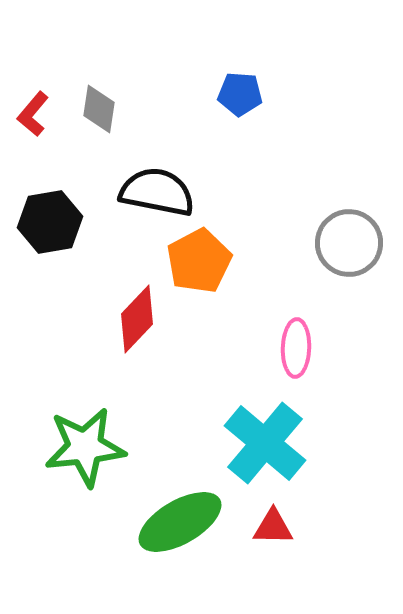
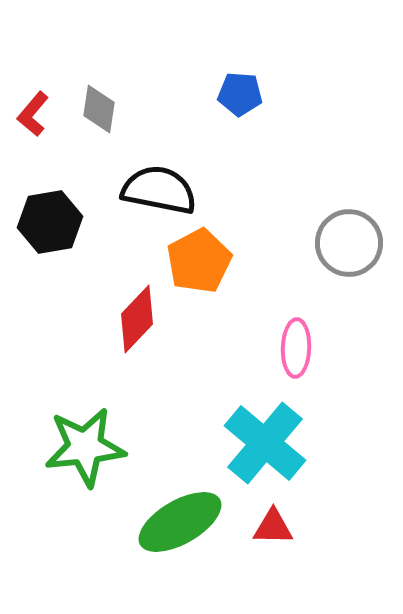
black semicircle: moved 2 px right, 2 px up
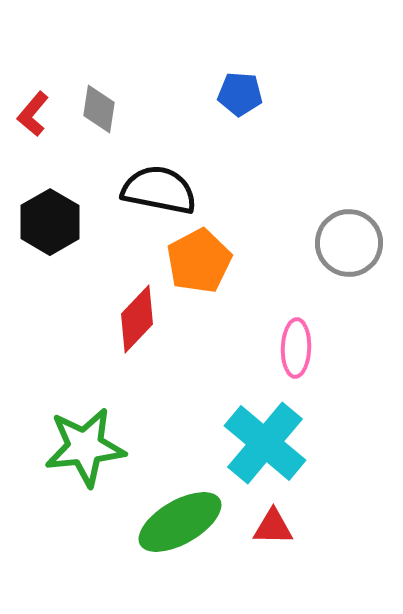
black hexagon: rotated 20 degrees counterclockwise
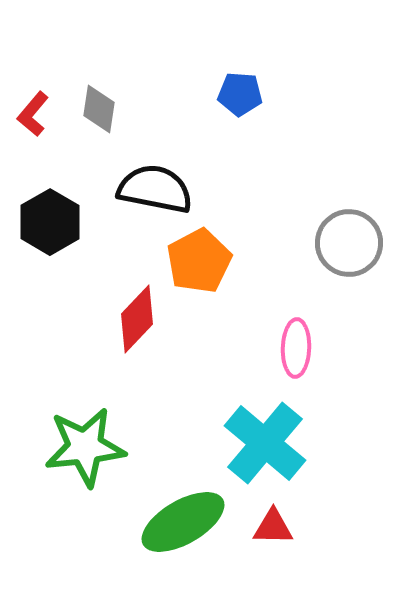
black semicircle: moved 4 px left, 1 px up
green ellipse: moved 3 px right
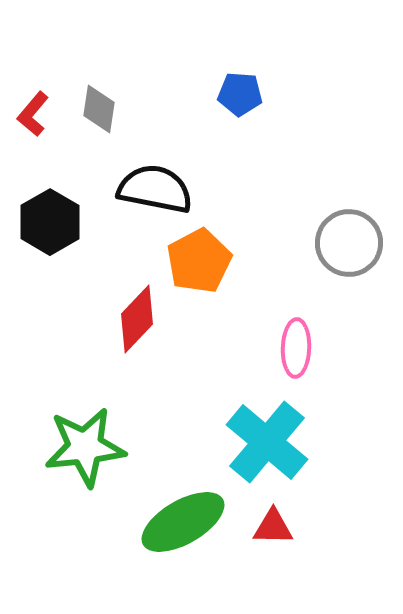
cyan cross: moved 2 px right, 1 px up
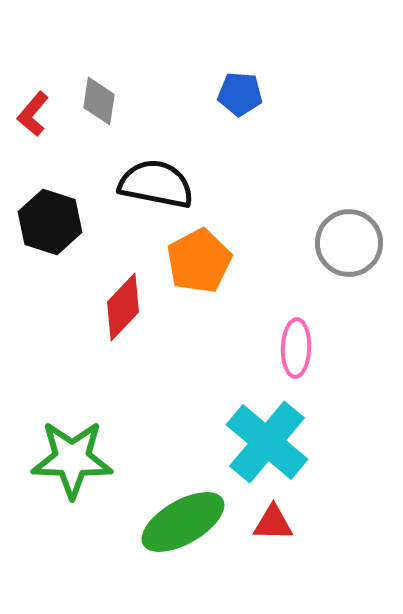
gray diamond: moved 8 px up
black semicircle: moved 1 px right, 5 px up
black hexagon: rotated 12 degrees counterclockwise
red diamond: moved 14 px left, 12 px up
green star: moved 13 px left, 12 px down; rotated 8 degrees clockwise
red triangle: moved 4 px up
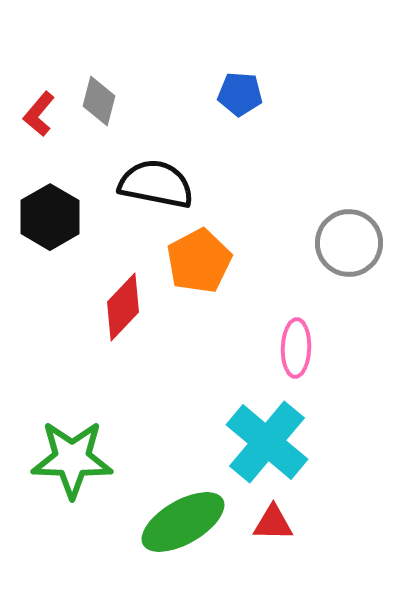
gray diamond: rotated 6 degrees clockwise
red L-shape: moved 6 px right
black hexagon: moved 5 px up; rotated 12 degrees clockwise
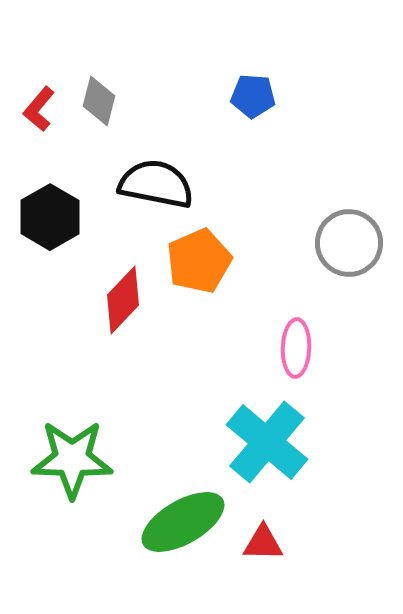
blue pentagon: moved 13 px right, 2 px down
red L-shape: moved 5 px up
orange pentagon: rotated 4 degrees clockwise
red diamond: moved 7 px up
red triangle: moved 10 px left, 20 px down
